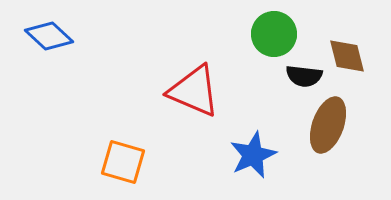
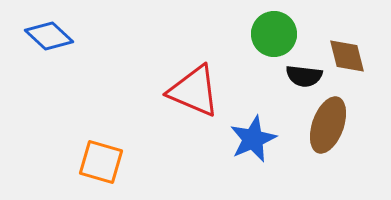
blue star: moved 16 px up
orange square: moved 22 px left
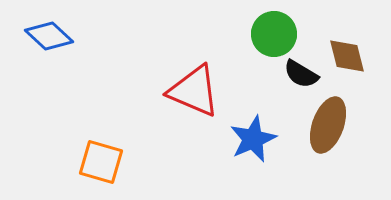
black semicircle: moved 3 px left, 2 px up; rotated 24 degrees clockwise
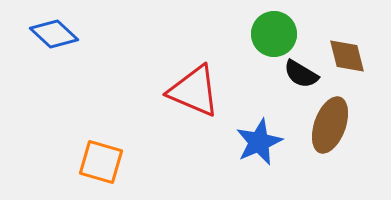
blue diamond: moved 5 px right, 2 px up
brown ellipse: moved 2 px right
blue star: moved 6 px right, 3 px down
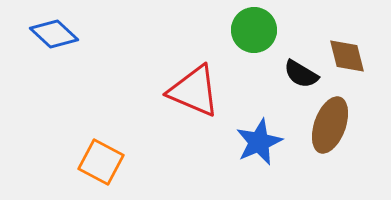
green circle: moved 20 px left, 4 px up
orange square: rotated 12 degrees clockwise
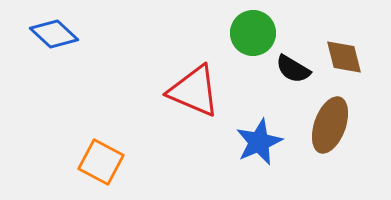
green circle: moved 1 px left, 3 px down
brown diamond: moved 3 px left, 1 px down
black semicircle: moved 8 px left, 5 px up
